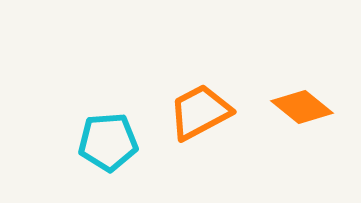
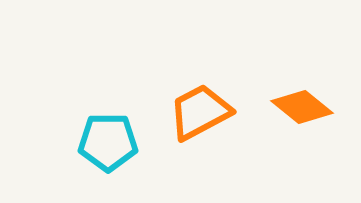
cyan pentagon: rotated 4 degrees clockwise
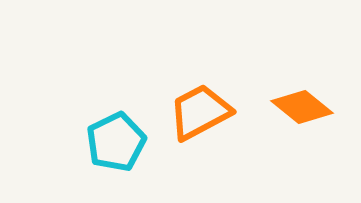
cyan pentagon: moved 8 px right; rotated 26 degrees counterclockwise
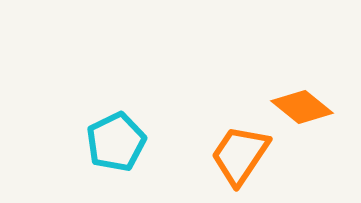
orange trapezoid: moved 40 px right, 43 px down; rotated 28 degrees counterclockwise
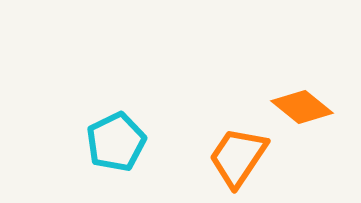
orange trapezoid: moved 2 px left, 2 px down
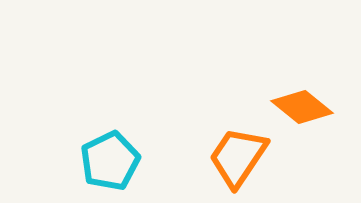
cyan pentagon: moved 6 px left, 19 px down
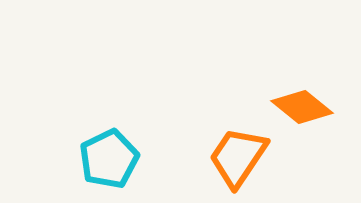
cyan pentagon: moved 1 px left, 2 px up
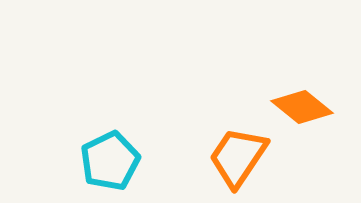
cyan pentagon: moved 1 px right, 2 px down
